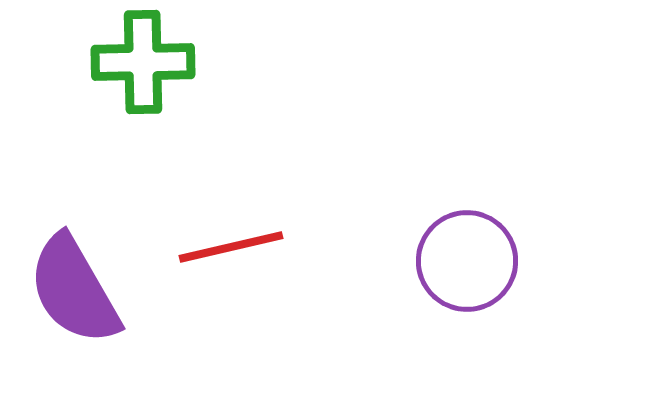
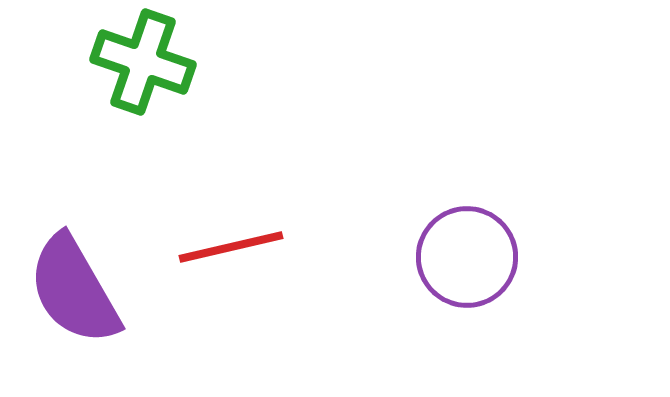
green cross: rotated 20 degrees clockwise
purple circle: moved 4 px up
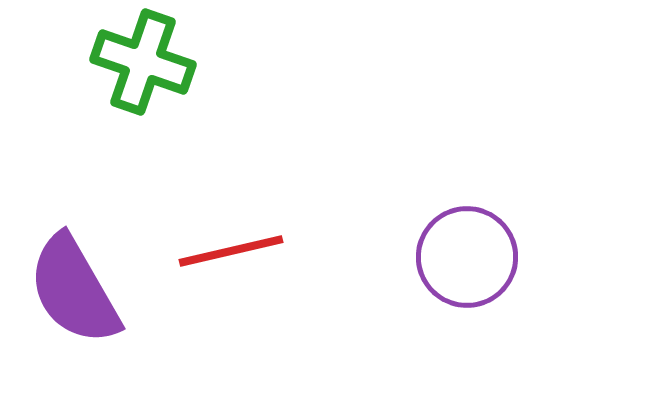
red line: moved 4 px down
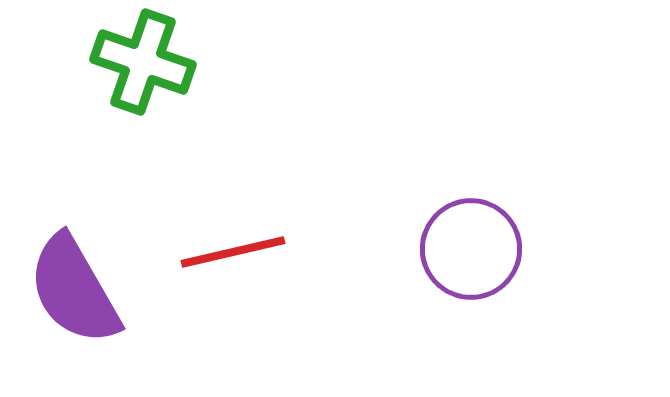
red line: moved 2 px right, 1 px down
purple circle: moved 4 px right, 8 px up
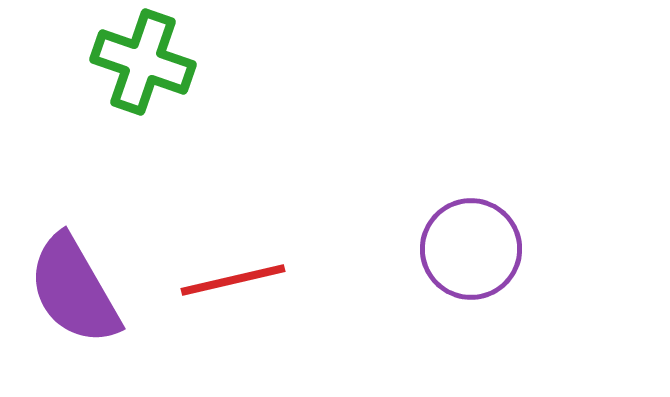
red line: moved 28 px down
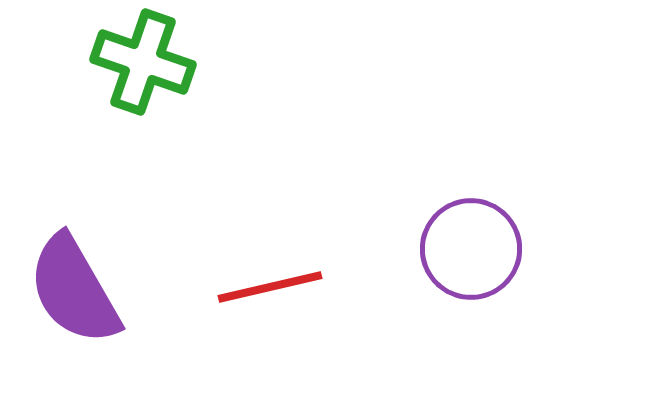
red line: moved 37 px right, 7 px down
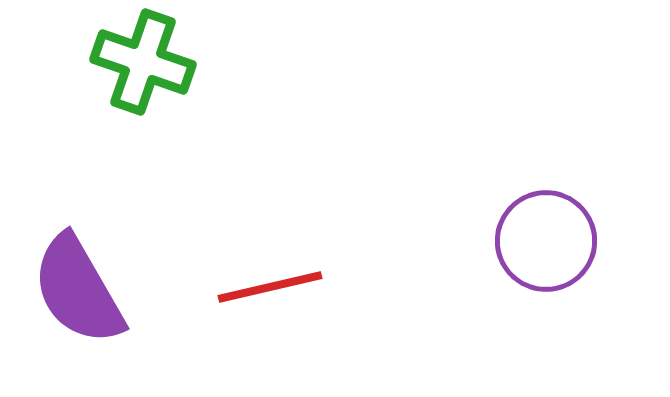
purple circle: moved 75 px right, 8 px up
purple semicircle: moved 4 px right
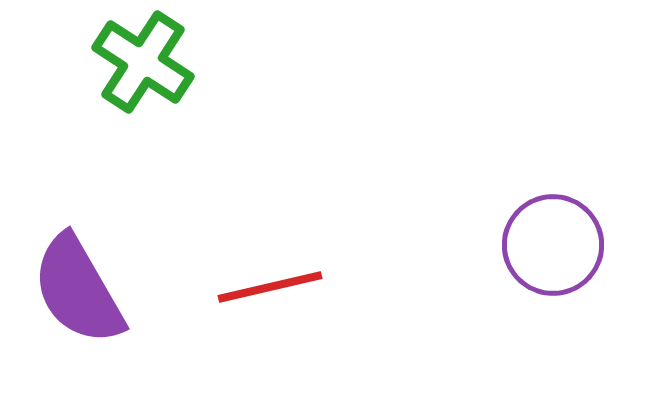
green cross: rotated 14 degrees clockwise
purple circle: moved 7 px right, 4 px down
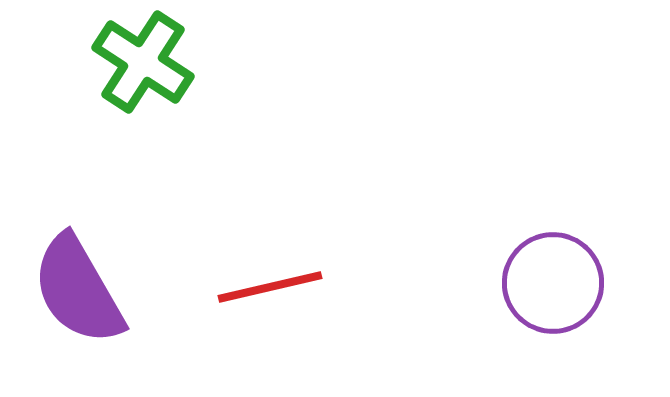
purple circle: moved 38 px down
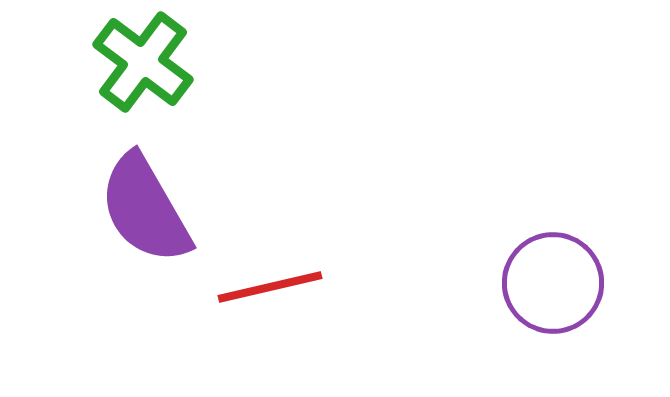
green cross: rotated 4 degrees clockwise
purple semicircle: moved 67 px right, 81 px up
